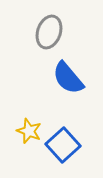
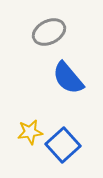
gray ellipse: rotated 44 degrees clockwise
yellow star: moved 1 px right, 1 px down; rotated 30 degrees counterclockwise
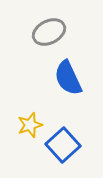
blue semicircle: rotated 15 degrees clockwise
yellow star: moved 7 px up; rotated 10 degrees counterclockwise
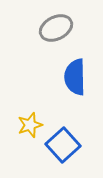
gray ellipse: moved 7 px right, 4 px up
blue semicircle: moved 7 px right, 1 px up; rotated 24 degrees clockwise
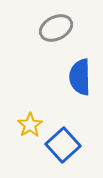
blue semicircle: moved 5 px right
yellow star: rotated 15 degrees counterclockwise
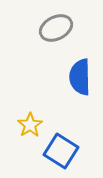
blue square: moved 2 px left, 6 px down; rotated 16 degrees counterclockwise
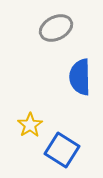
blue square: moved 1 px right, 1 px up
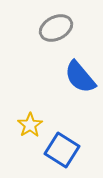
blue semicircle: rotated 39 degrees counterclockwise
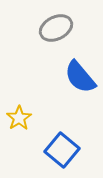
yellow star: moved 11 px left, 7 px up
blue square: rotated 8 degrees clockwise
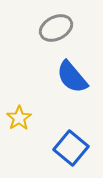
blue semicircle: moved 8 px left
blue square: moved 9 px right, 2 px up
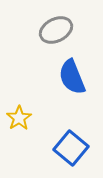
gray ellipse: moved 2 px down
blue semicircle: rotated 18 degrees clockwise
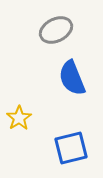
blue semicircle: moved 1 px down
blue square: rotated 36 degrees clockwise
